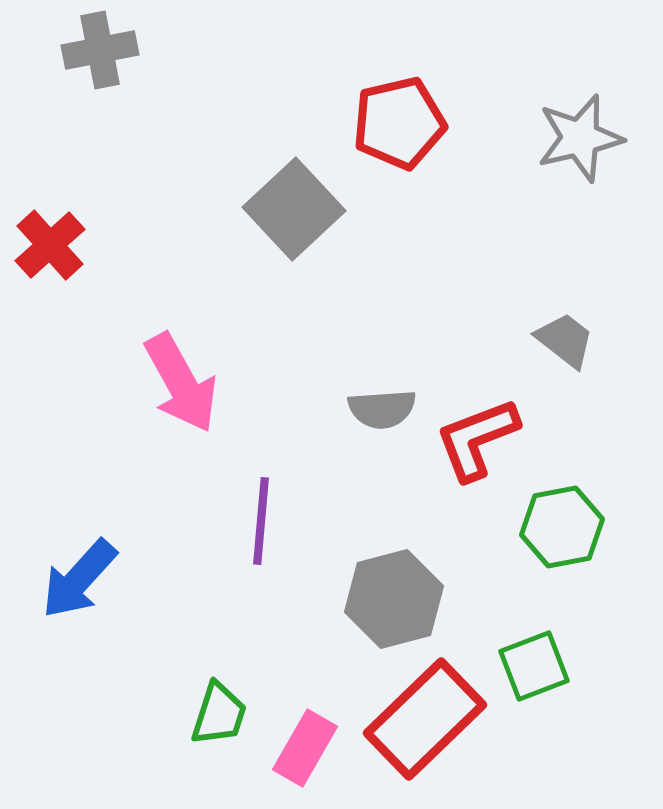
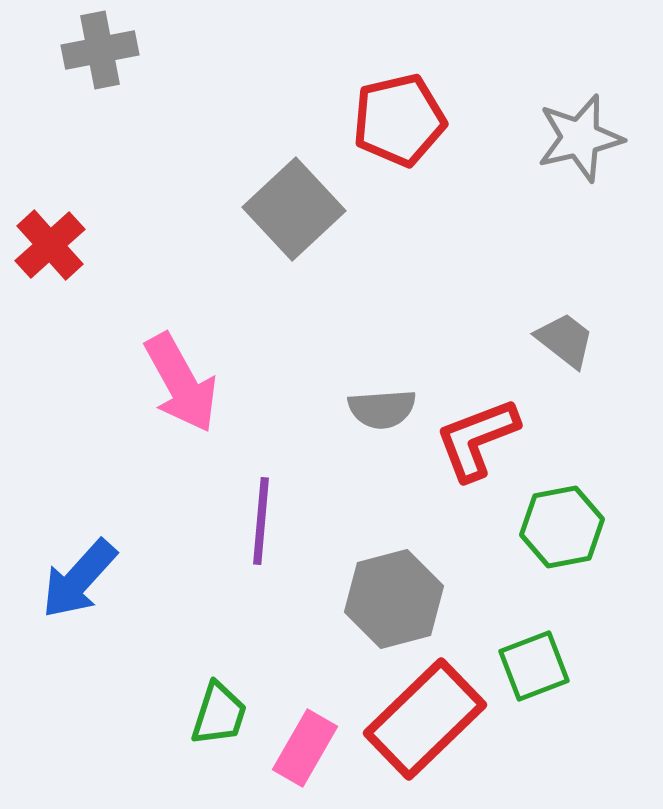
red pentagon: moved 3 px up
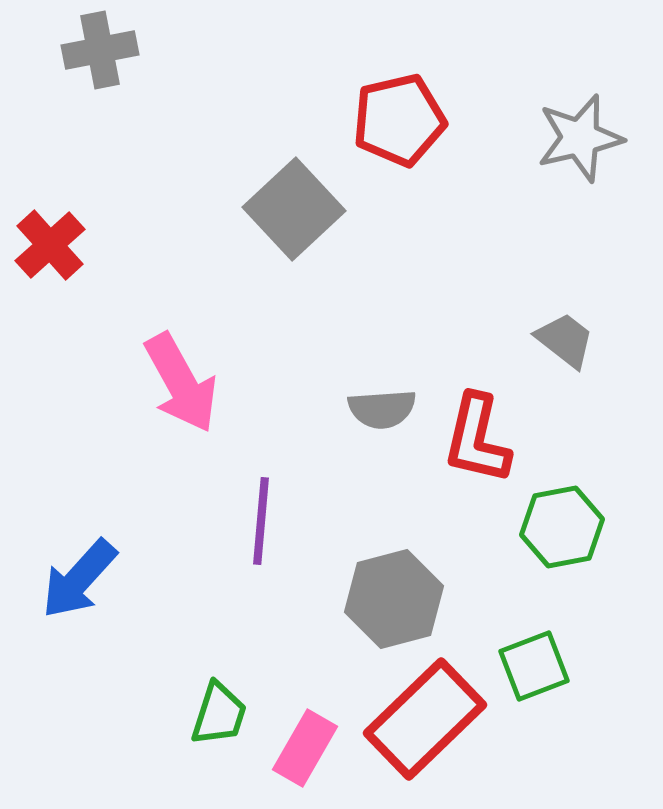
red L-shape: rotated 56 degrees counterclockwise
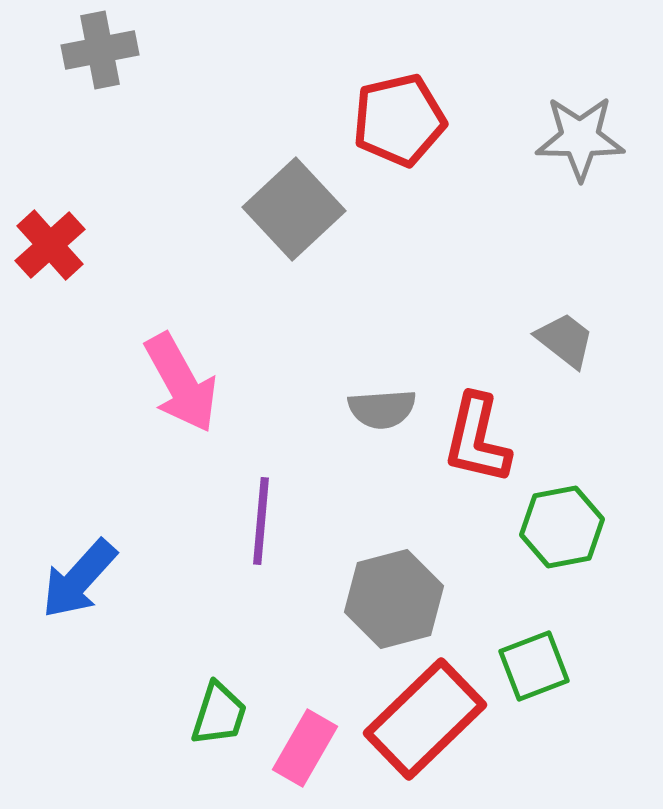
gray star: rotated 14 degrees clockwise
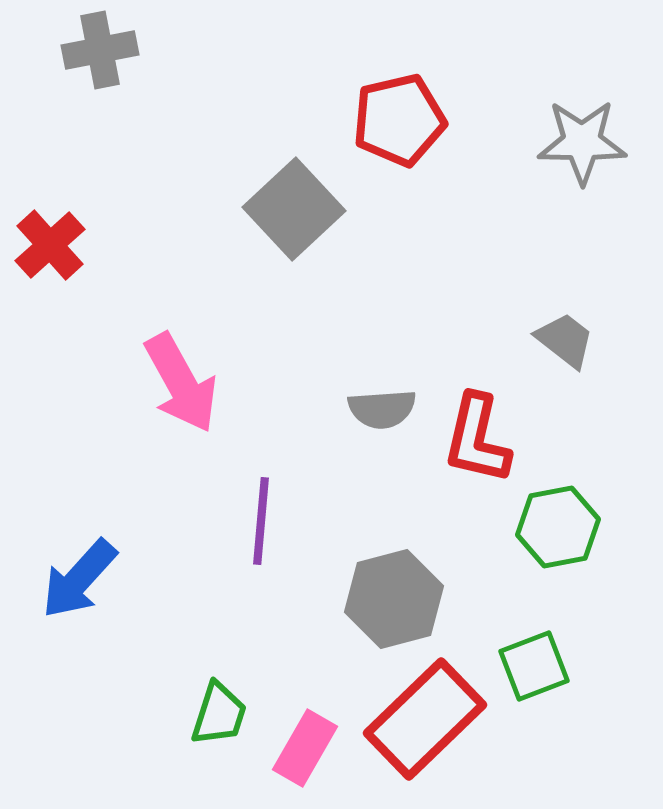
gray star: moved 2 px right, 4 px down
green hexagon: moved 4 px left
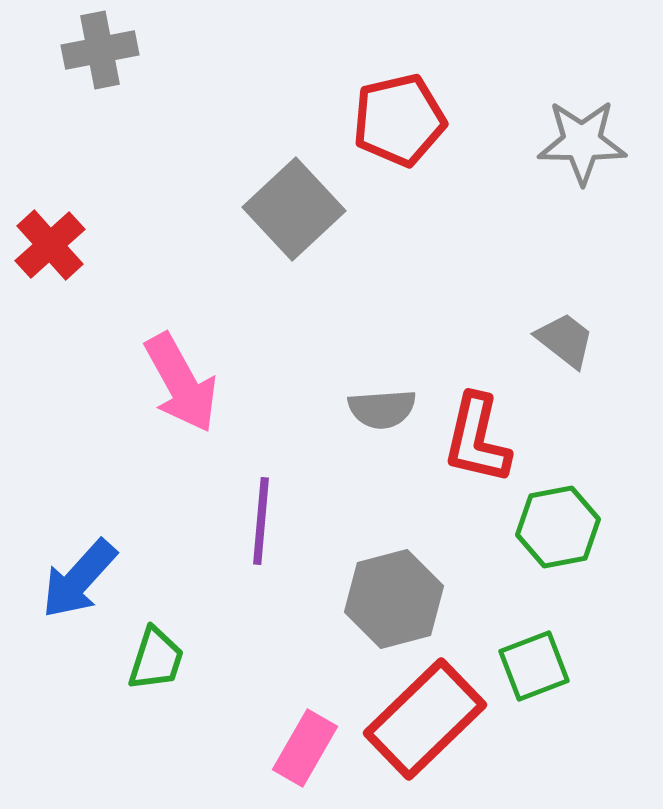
green trapezoid: moved 63 px left, 55 px up
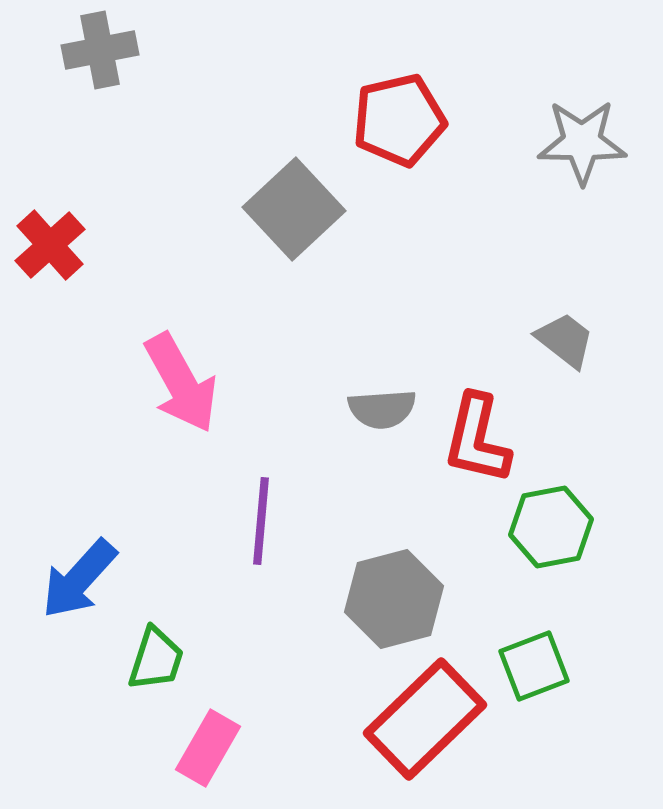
green hexagon: moved 7 px left
pink rectangle: moved 97 px left
